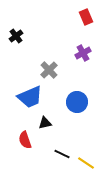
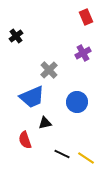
blue trapezoid: moved 2 px right
yellow line: moved 5 px up
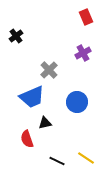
red semicircle: moved 2 px right, 1 px up
black line: moved 5 px left, 7 px down
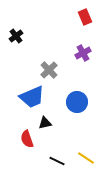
red rectangle: moved 1 px left
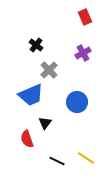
black cross: moved 20 px right, 9 px down; rotated 16 degrees counterclockwise
blue trapezoid: moved 1 px left, 2 px up
black triangle: rotated 40 degrees counterclockwise
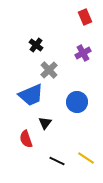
red semicircle: moved 1 px left
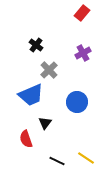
red rectangle: moved 3 px left, 4 px up; rotated 63 degrees clockwise
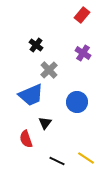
red rectangle: moved 2 px down
purple cross: rotated 28 degrees counterclockwise
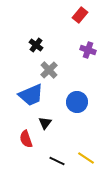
red rectangle: moved 2 px left
purple cross: moved 5 px right, 3 px up; rotated 14 degrees counterclockwise
